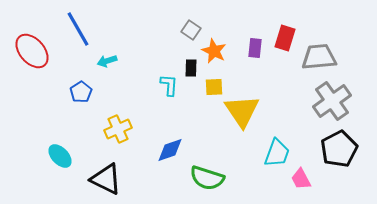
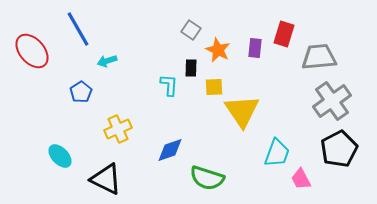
red rectangle: moved 1 px left, 4 px up
orange star: moved 4 px right, 1 px up
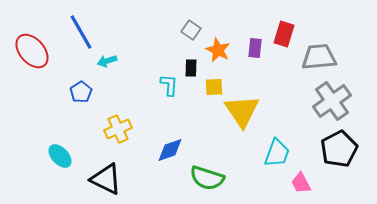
blue line: moved 3 px right, 3 px down
pink trapezoid: moved 4 px down
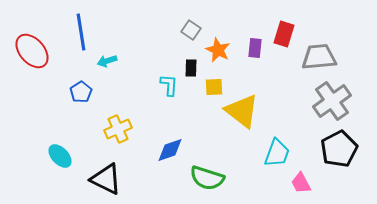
blue line: rotated 21 degrees clockwise
yellow triangle: rotated 18 degrees counterclockwise
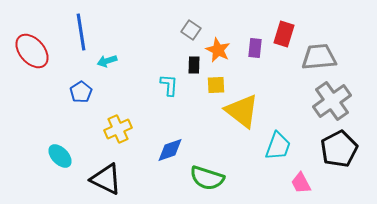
black rectangle: moved 3 px right, 3 px up
yellow square: moved 2 px right, 2 px up
cyan trapezoid: moved 1 px right, 7 px up
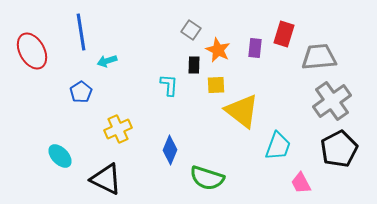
red ellipse: rotated 12 degrees clockwise
blue diamond: rotated 48 degrees counterclockwise
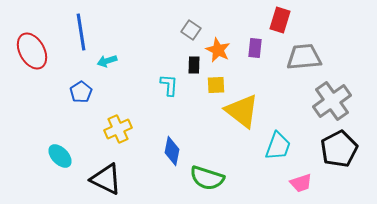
red rectangle: moved 4 px left, 14 px up
gray trapezoid: moved 15 px left
blue diamond: moved 2 px right, 1 px down; rotated 12 degrees counterclockwise
pink trapezoid: rotated 80 degrees counterclockwise
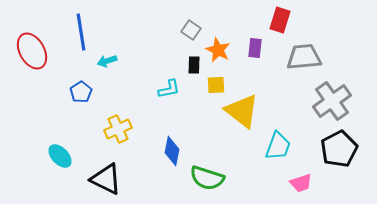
cyan L-shape: moved 4 px down; rotated 75 degrees clockwise
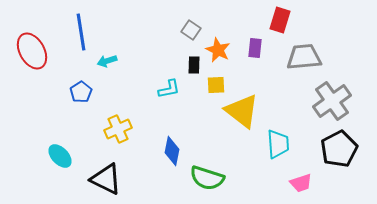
cyan trapezoid: moved 2 px up; rotated 24 degrees counterclockwise
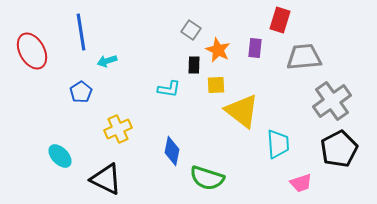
cyan L-shape: rotated 20 degrees clockwise
